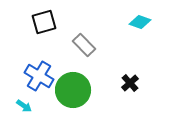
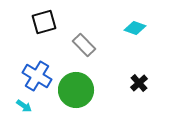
cyan diamond: moved 5 px left, 6 px down
blue cross: moved 2 px left
black cross: moved 9 px right
green circle: moved 3 px right
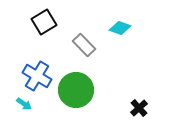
black square: rotated 15 degrees counterclockwise
cyan diamond: moved 15 px left
black cross: moved 25 px down
cyan arrow: moved 2 px up
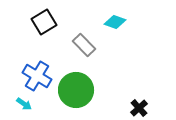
cyan diamond: moved 5 px left, 6 px up
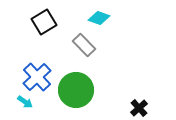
cyan diamond: moved 16 px left, 4 px up
blue cross: moved 1 px down; rotated 16 degrees clockwise
cyan arrow: moved 1 px right, 2 px up
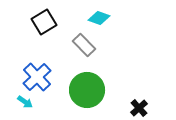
green circle: moved 11 px right
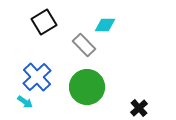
cyan diamond: moved 6 px right, 7 px down; rotated 20 degrees counterclockwise
green circle: moved 3 px up
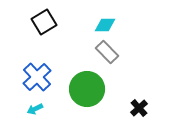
gray rectangle: moved 23 px right, 7 px down
green circle: moved 2 px down
cyan arrow: moved 10 px right, 7 px down; rotated 119 degrees clockwise
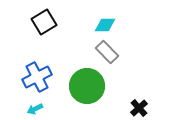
blue cross: rotated 16 degrees clockwise
green circle: moved 3 px up
